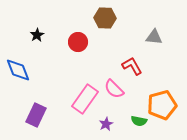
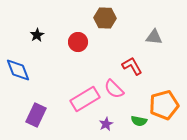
pink rectangle: rotated 24 degrees clockwise
orange pentagon: moved 2 px right
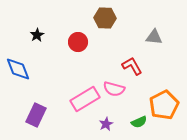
blue diamond: moved 1 px up
pink semicircle: rotated 30 degrees counterclockwise
orange pentagon: rotated 12 degrees counterclockwise
green semicircle: moved 1 px down; rotated 35 degrees counterclockwise
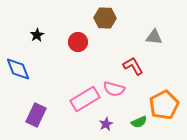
red L-shape: moved 1 px right
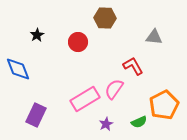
pink semicircle: rotated 110 degrees clockwise
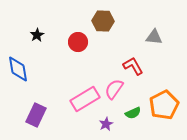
brown hexagon: moved 2 px left, 3 px down
blue diamond: rotated 12 degrees clockwise
green semicircle: moved 6 px left, 9 px up
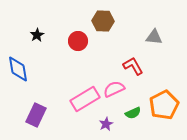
red circle: moved 1 px up
pink semicircle: rotated 30 degrees clockwise
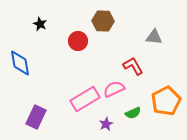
black star: moved 3 px right, 11 px up; rotated 16 degrees counterclockwise
blue diamond: moved 2 px right, 6 px up
orange pentagon: moved 2 px right, 4 px up
purple rectangle: moved 2 px down
